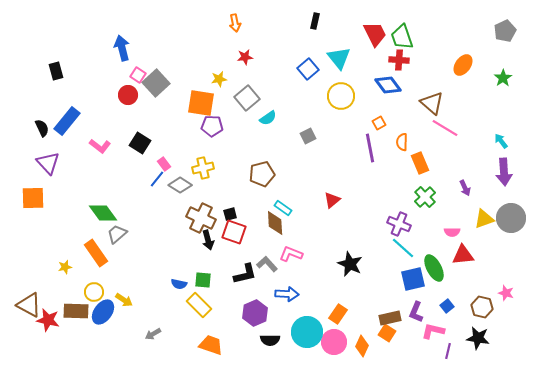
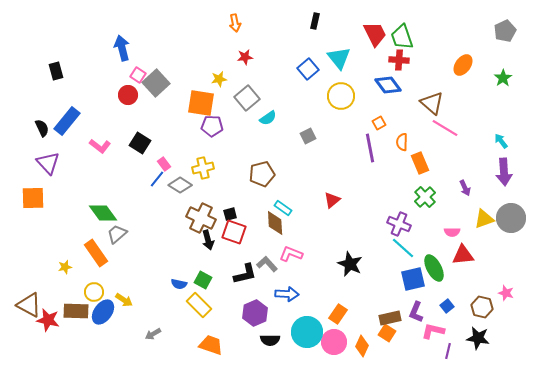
green square at (203, 280): rotated 24 degrees clockwise
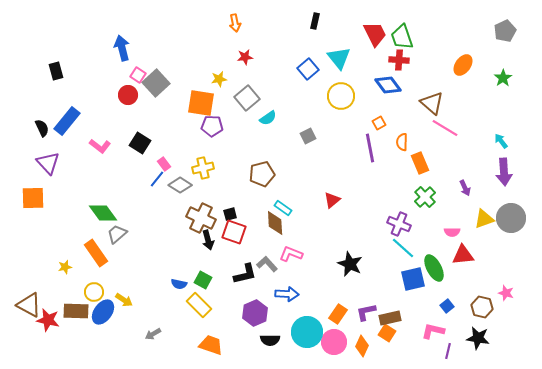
purple L-shape at (416, 312): moved 50 px left; rotated 55 degrees clockwise
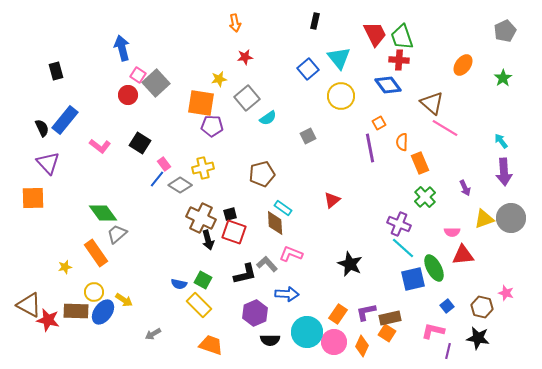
blue rectangle at (67, 121): moved 2 px left, 1 px up
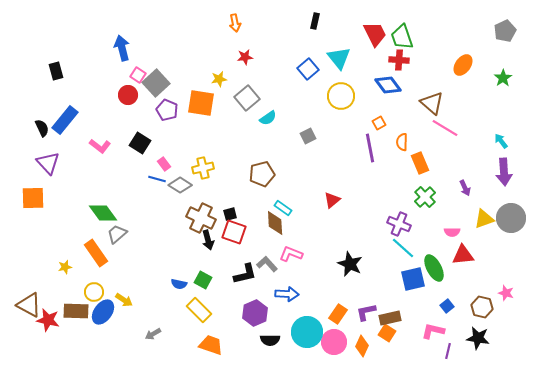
purple pentagon at (212, 126): moved 45 px left, 16 px up; rotated 20 degrees clockwise
blue line at (157, 179): rotated 66 degrees clockwise
yellow rectangle at (199, 305): moved 5 px down
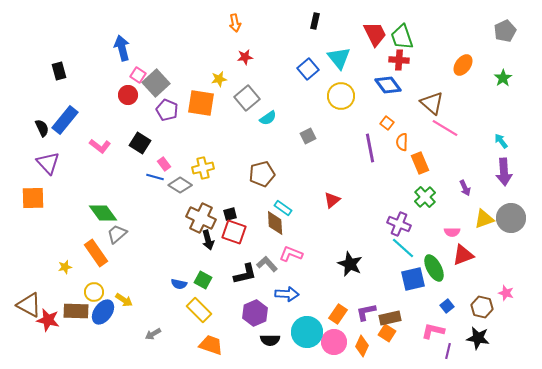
black rectangle at (56, 71): moved 3 px right
orange square at (379, 123): moved 8 px right; rotated 24 degrees counterclockwise
blue line at (157, 179): moved 2 px left, 2 px up
red triangle at (463, 255): rotated 15 degrees counterclockwise
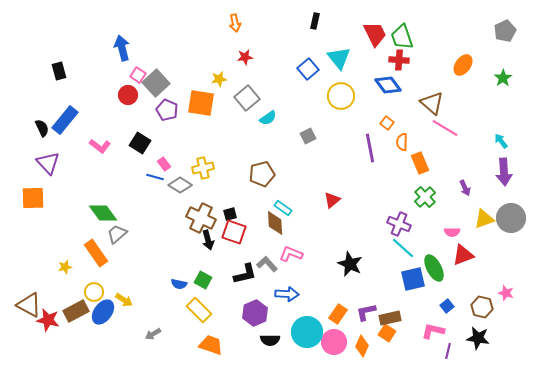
brown rectangle at (76, 311): rotated 30 degrees counterclockwise
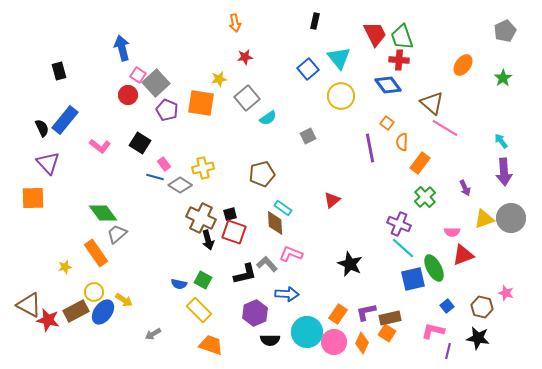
orange rectangle at (420, 163): rotated 60 degrees clockwise
orange diamond at (362, 346): moved 3 px up
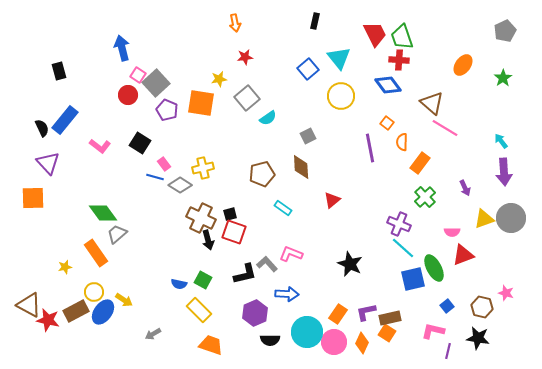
brown diamond at (275, 223): moved 26 px right, 56 px up
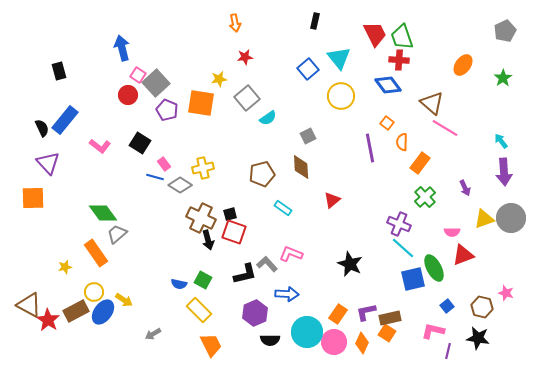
red star at (48, 320): rotated 20 degrees clockwise
orange trapezoid at (211, 345): rotated 45 degrees clockwise
